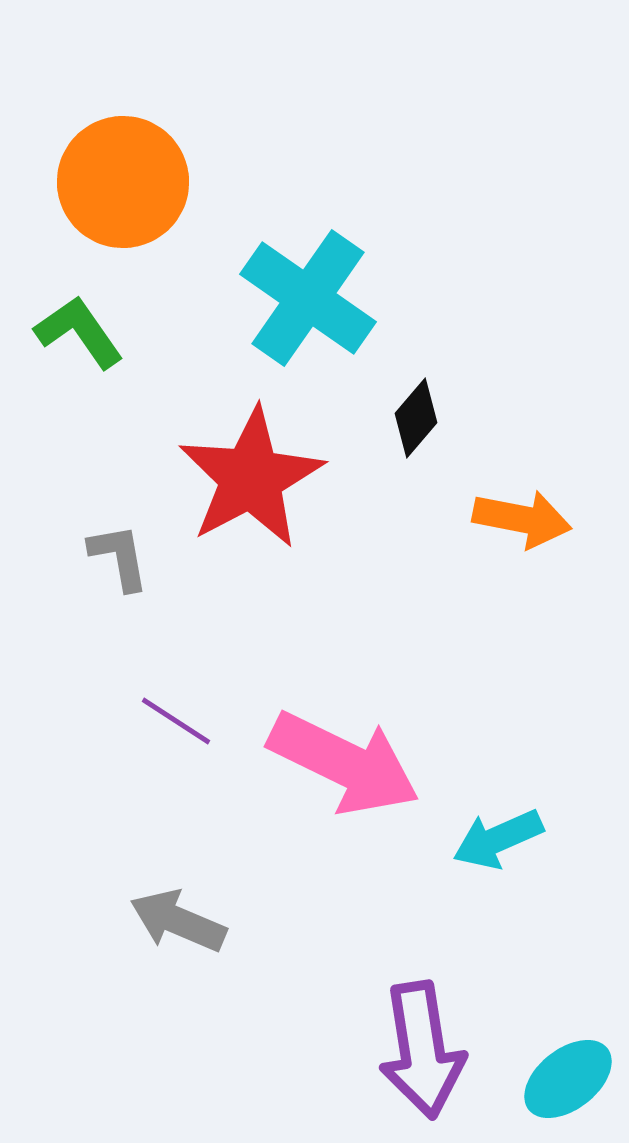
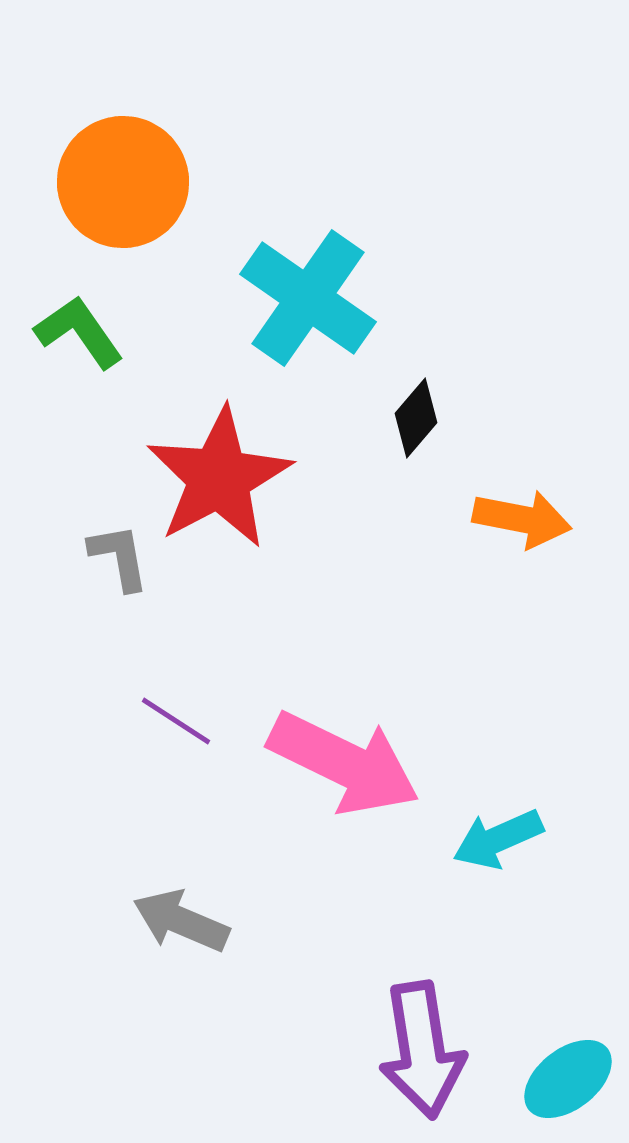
red star: moved 32 px left
gray arrow: moved 3 px right
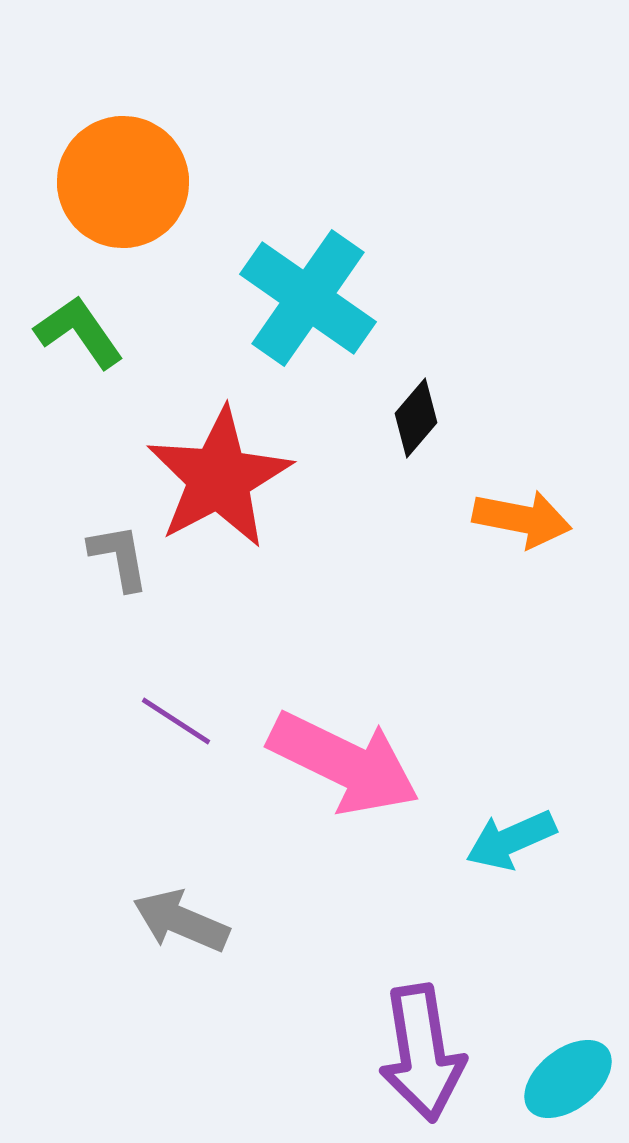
cyan arrow: moved 13 px right, 1 px down
purple arrow: moved 3 px down
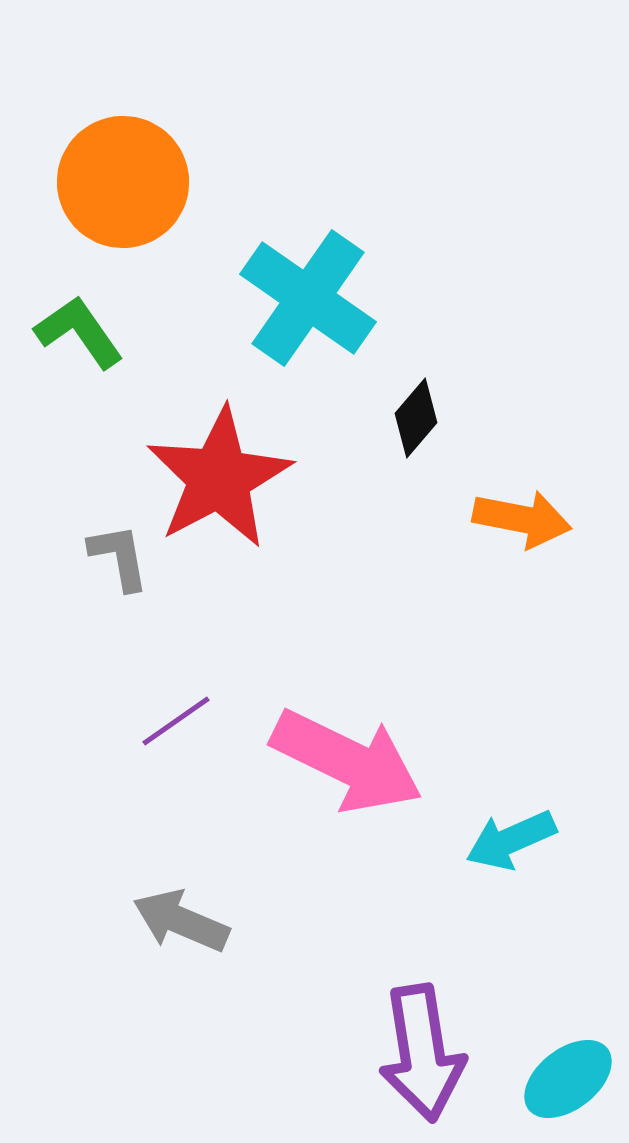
purple line: rotated 68 degrees counterclockwise
pink arrow: moved 3 px right, 2 px up
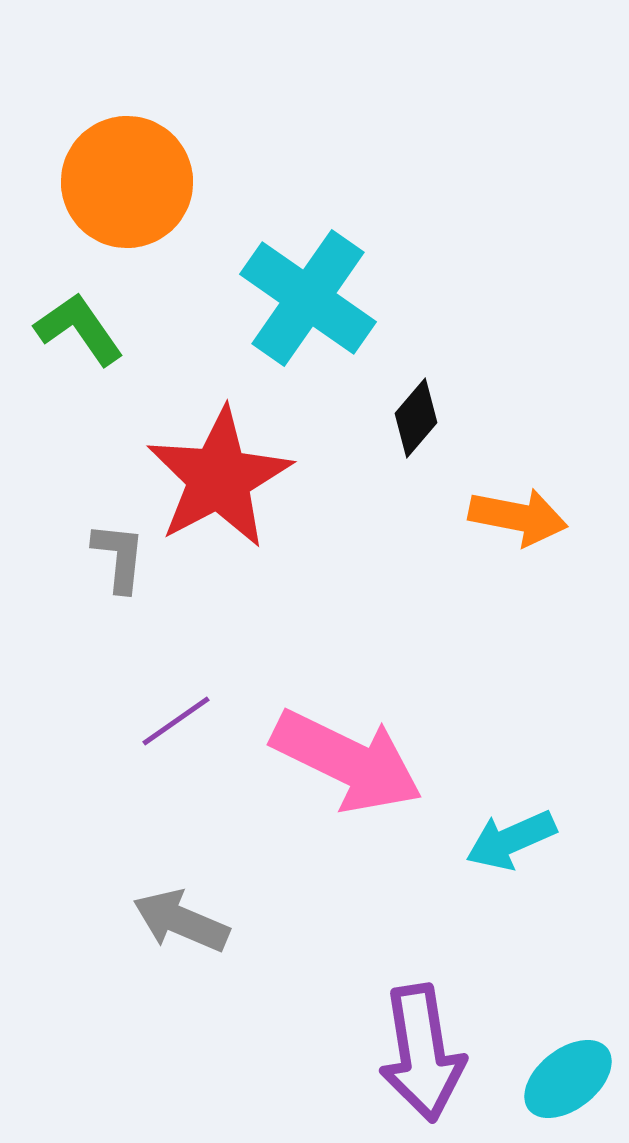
orange circle: moved 4 px right
green L-shape: moved 3 px up
orange arrow: moved 4 px left, 2 px up
gray L-shape: rotated 16 degrees clockwise
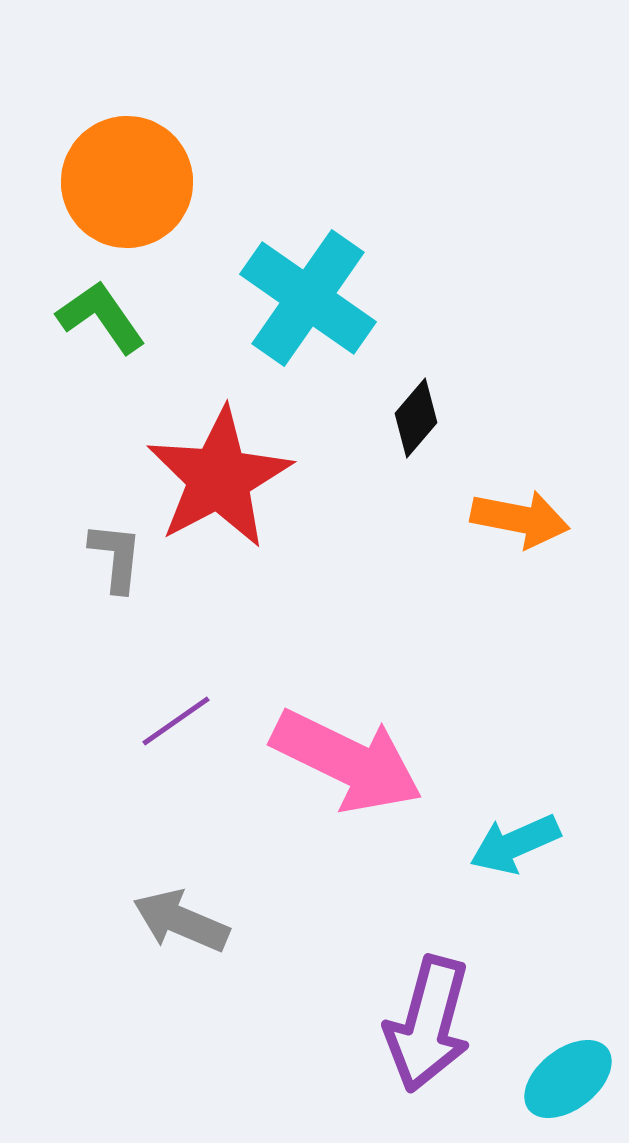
green L-shape: moved 22 px right, 12 px up
orange arrow: moved 2 px right, 2 px down
gray L-shape: moved 3 px left
cyan arrow: moved 4 px right, 4 px down
purple arrow: moved 6 px right, 29 px up; rotated 24 degrees clockwise
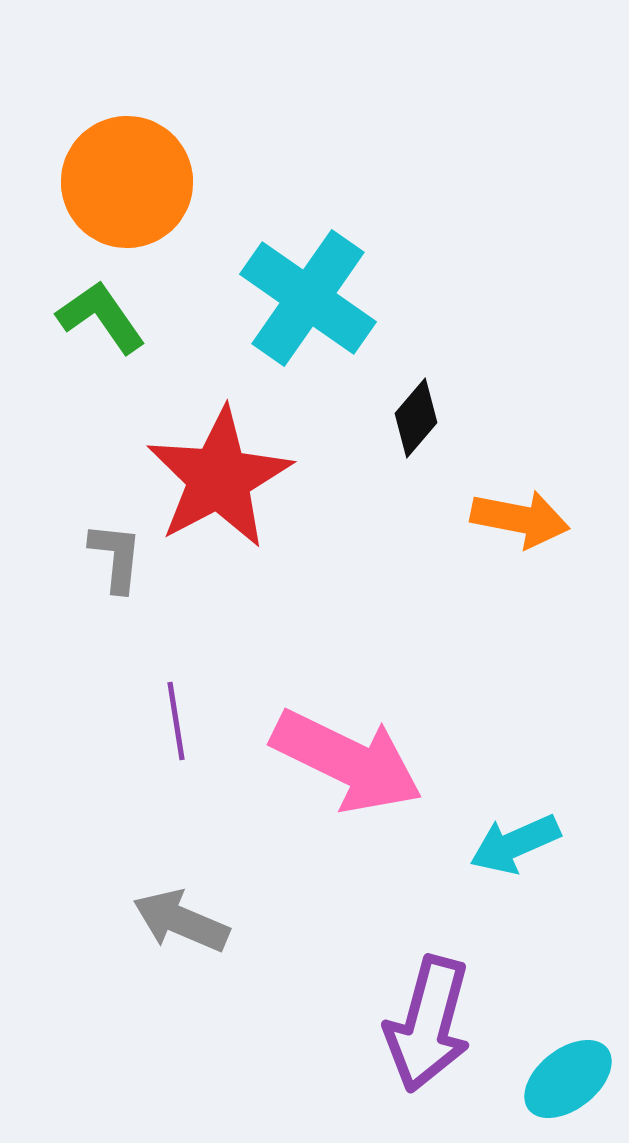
purple line: rotated 64 degrees counterclockwise
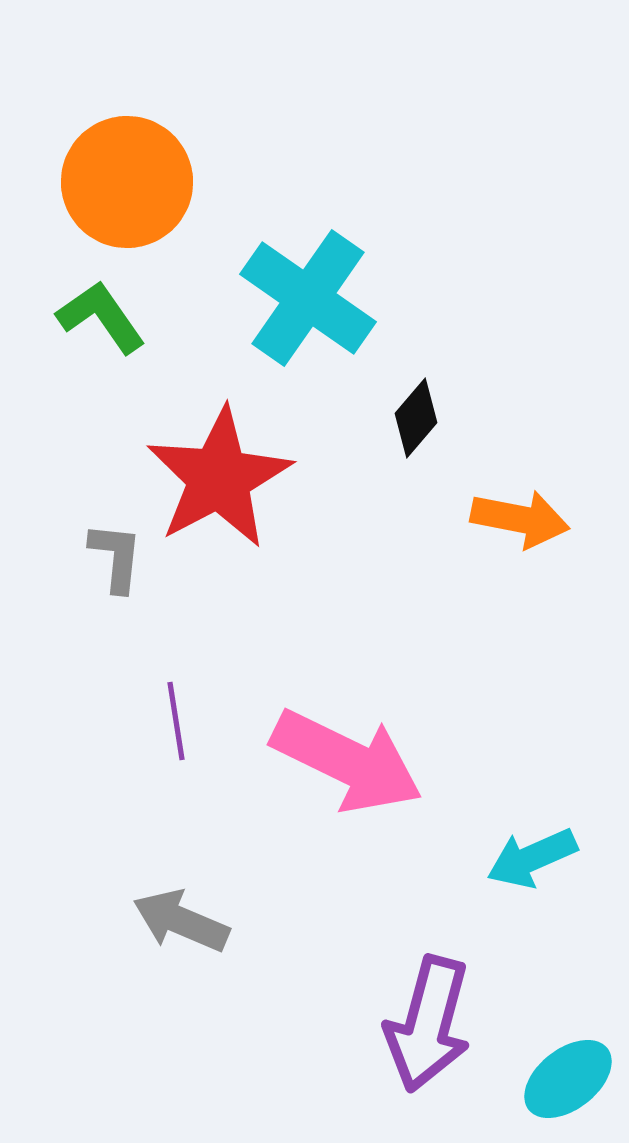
cyan arrow: moved 17 px right, 14 px down
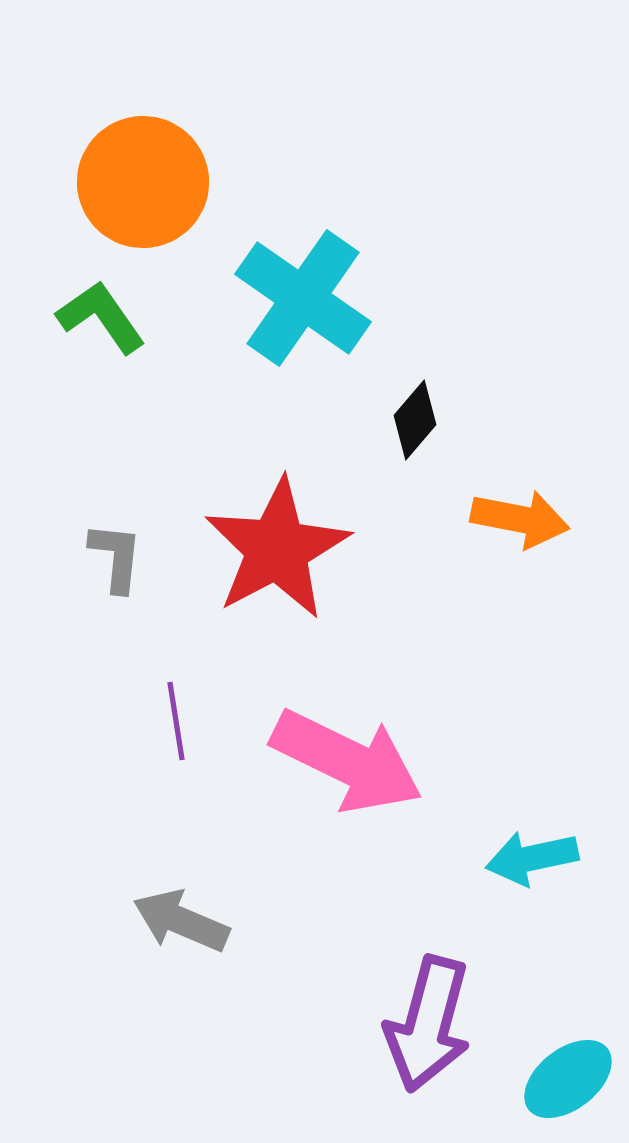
orange circle: moved 16 px right
cyan cross: moved 5 px left
black diamond: moved 1 px left, 2 px down
red star: moved 58 px right, 71 px down
cyan arrow: rotated 12 degrees clockwise
